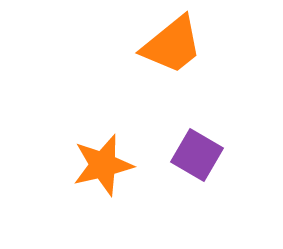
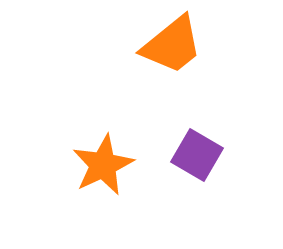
orange star: rotated 12 degrees counterclockwise
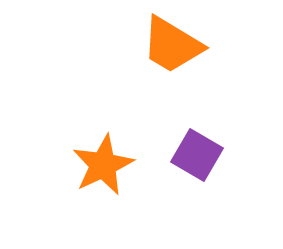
orange trapezoid: rotated 70 degrees clockwise
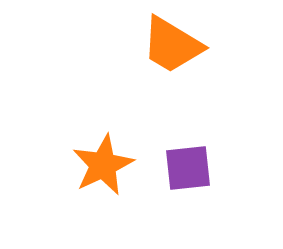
purple square: moved 9 px left, 13 px down; rotated 36 degrees counterclockwise
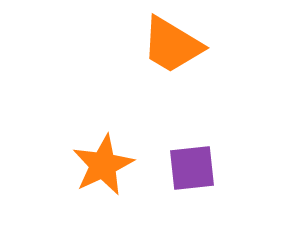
purple square: moved 4 px right
